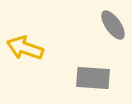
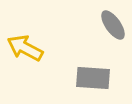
yellow arrow: rotated 9 degrees clockwise
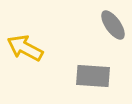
gray rectangle: moved 2 px up
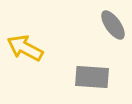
gray rectangle: moved 1 px left, 1 px down
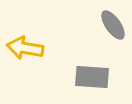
yellow arrow: rotated 18 degrees counterclockwise
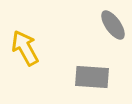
yellow arrow: rotated 51 degrees clockwise
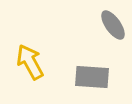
yellow arrow: moved 5 px right, 14 px down
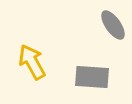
yellow arrow: moved 2 px right
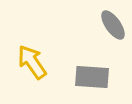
yellow arrow: rotated 6 degrees counterclockwise
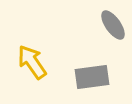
gray rectangle: rotated 12 degrees counterclockwise
